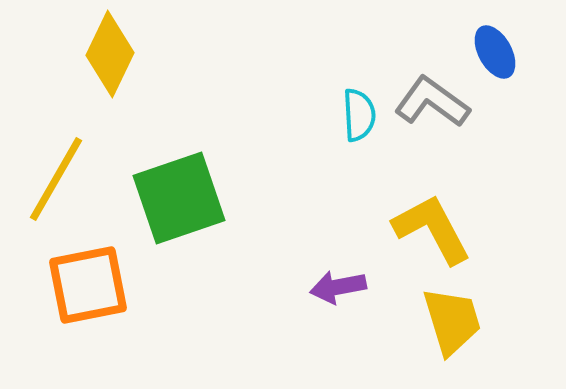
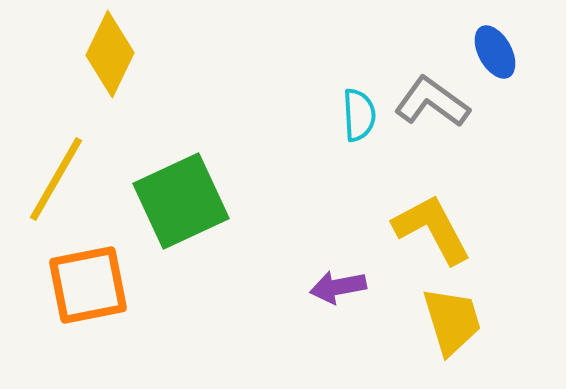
green square: moved 2 px right, 3 px down; rotated 6 degrees counterclockwise
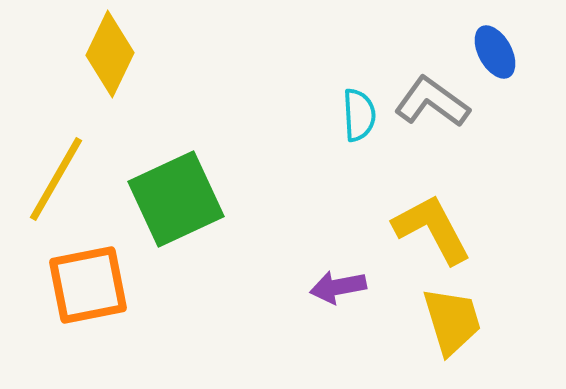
green square: moved 5 px left, 2 px up
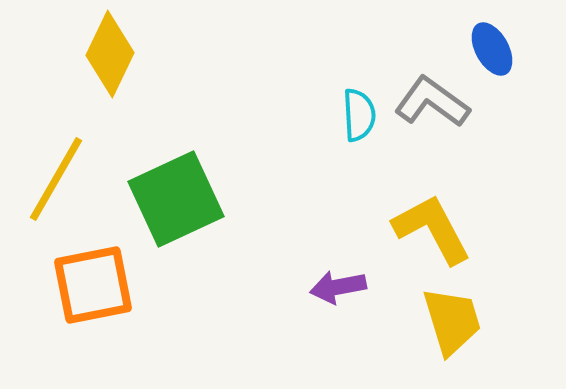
blue ellipse: moved 3 px left, 3 px up
orange square: moved 5 px right
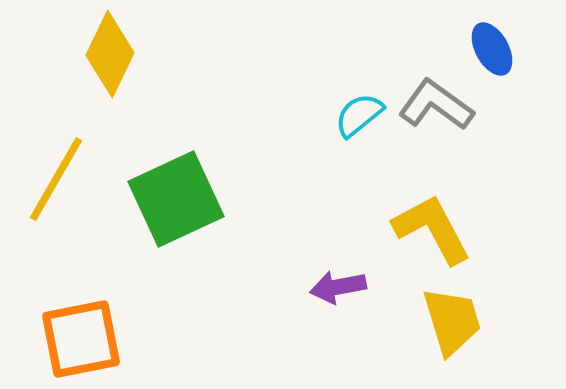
gray L-shape: moved 4 px right, 3 px down
cyan semicircle: rotated 126 degrees counterclockwise
orange square: moved 12 px left, 54 px down
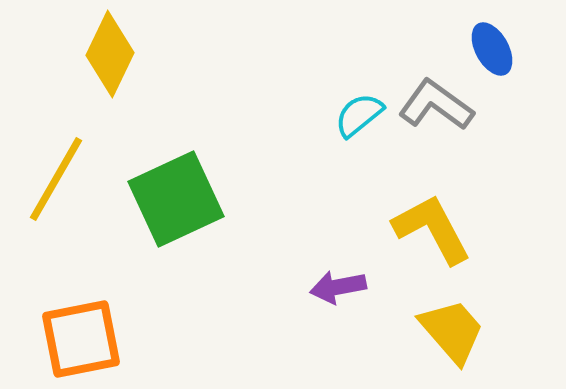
yellow trapezoid: moved 10 px down; rotated 24 degrees counterclockwise
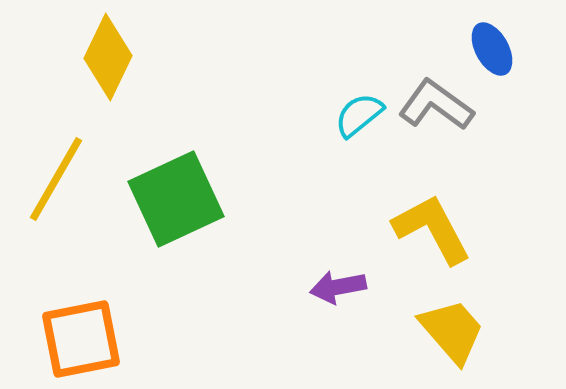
yellow diamond: moved 2 px left, 3 px down
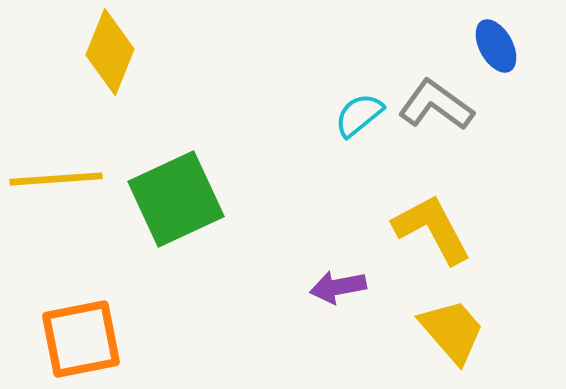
blue ellipse: moved 4 px right, 3 px up
yellow diamond: moved 2 px right, 5 px up; rotated 4 degrees counterclockwise
yellow line: rotated 56 degrees clockwise
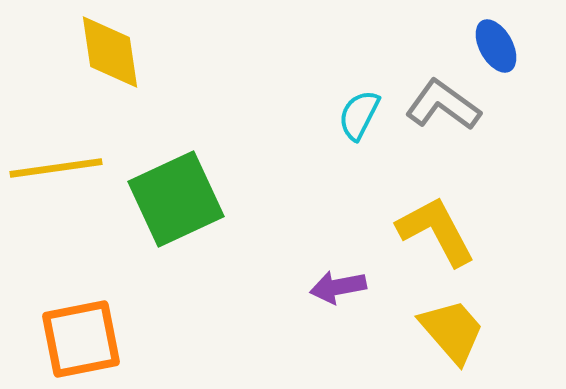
yellow diamond: rotated 30 degrees counterclockwise
gray L-shape: moved 7 px right
cyan semicircle: rotated 24 degrees counterclockwise
yellow line: moved 11 px up; rotated 4 degrees counterclockwise
yellow L-shape: moved 4 px right, 2 px down
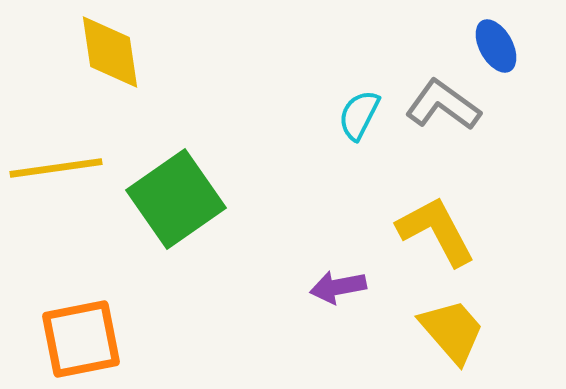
green square: rotated 10 degrees counterclockwise
